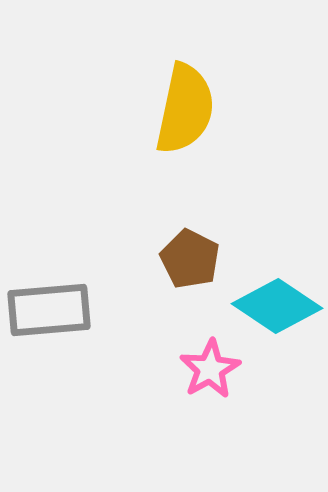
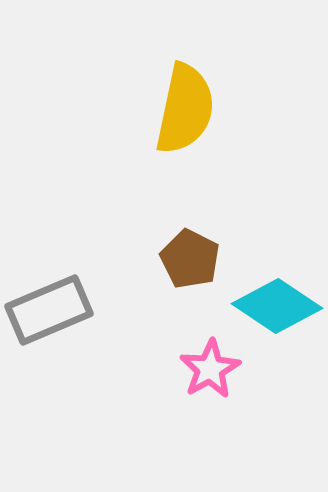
gray rectangle: rotated 18 degrees counterclockwise
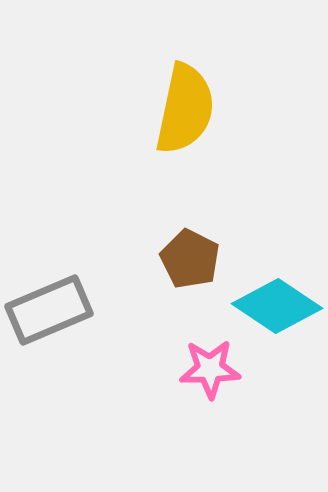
pink star: rotated 28 degrees clockwise
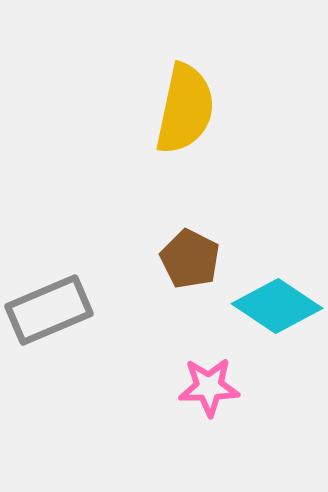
pink star: moved 1 px left, 18 px down
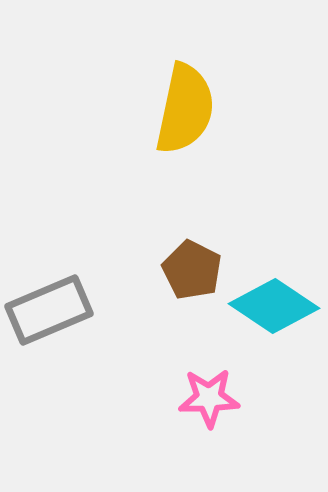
brown pentagon: moved 2 px right, 11 px down
cyan diamond: moved 3 px left
pink star: moved 11 px down
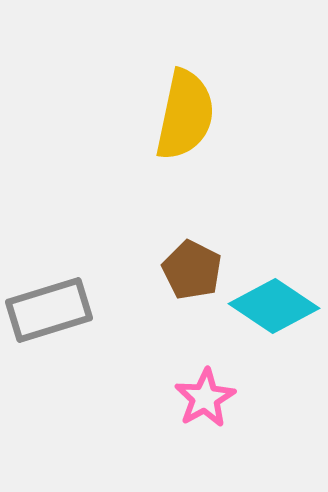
yellow semicircle: moved 6 px down
gray rectangle: rotated 6 degrees clockwise
pink star: moved 4 px left; rotated 28 degrees counterclockwise
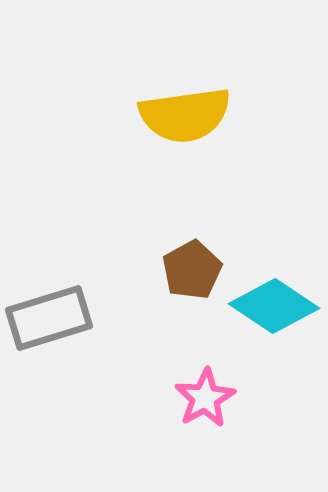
yellow semicircle: rotated 70 degrees clockwise
brown pentagon: rotated 16 degrees clockwise
gray rectangle: moved 8 px down
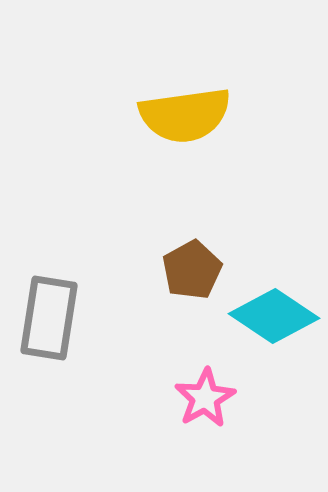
cyan diamond: moved 10 px down
gray rectangle: rotated 64 degrees counterclockwise
